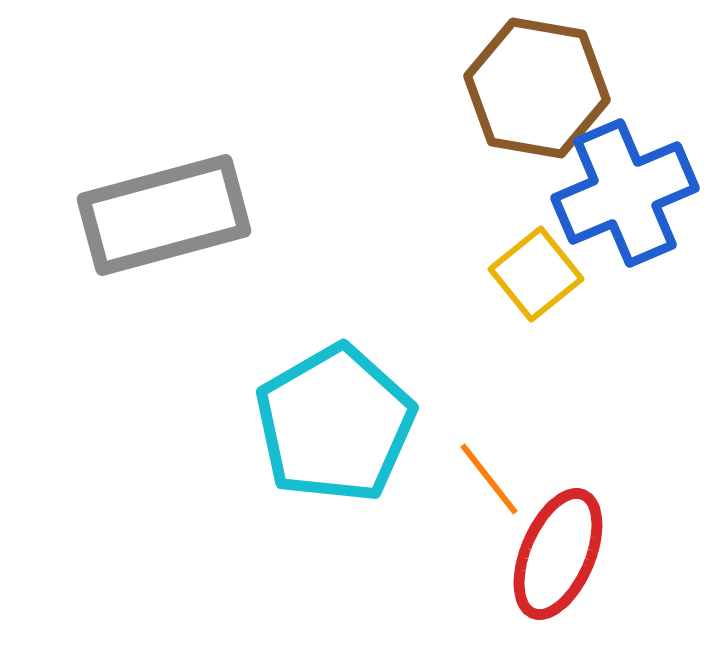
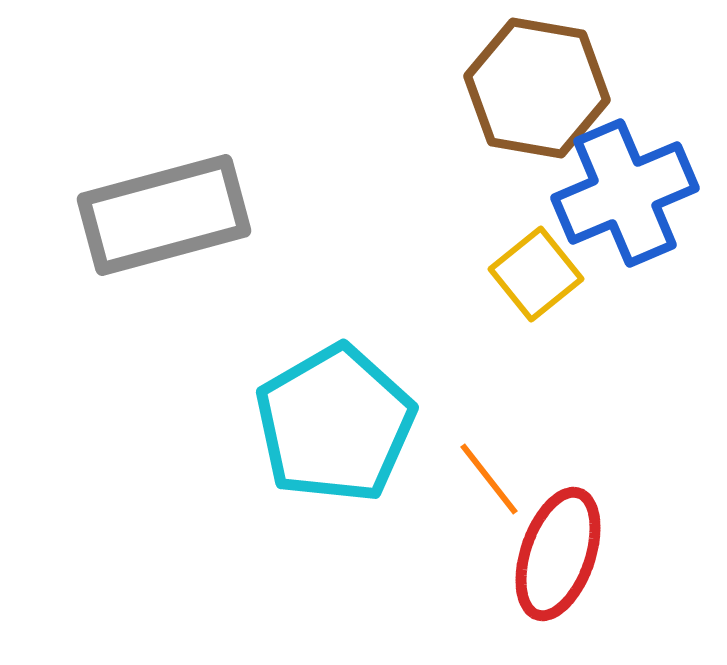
red ellipse: rotated 4 degrees counterclockwise
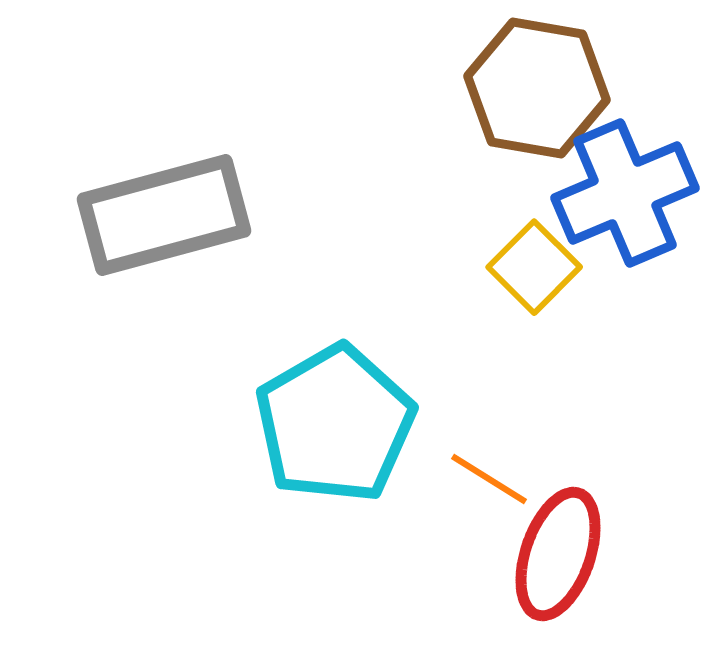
yellow square: moved 2 px left, 7 px up; rotated 6 degrees counterclockwise
orange line: rotated 20 degrees counterclockwise
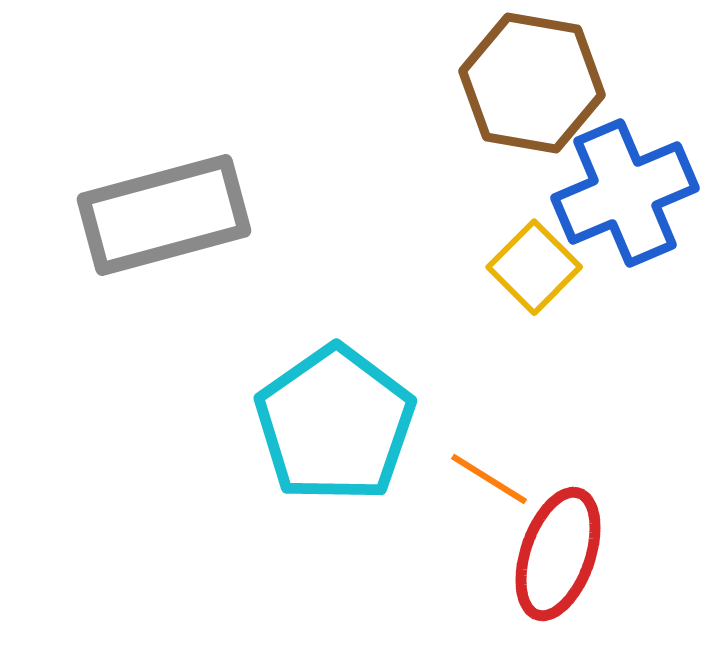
brown hexagon: moved 5 px left, 5 px up
cyan pentagon: rotated 5 degrees counterclockwise
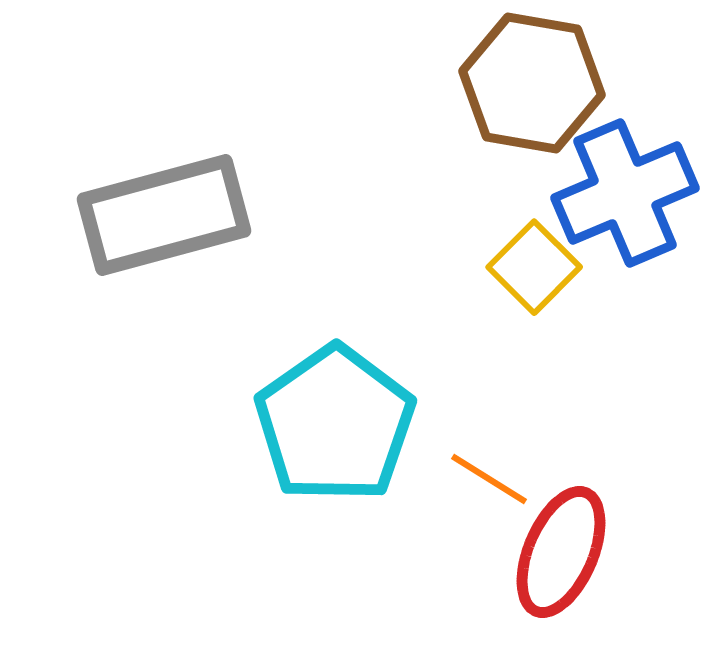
red ellipse: moved 3 px right, 2 px up; rotated 4 degrees clockwise
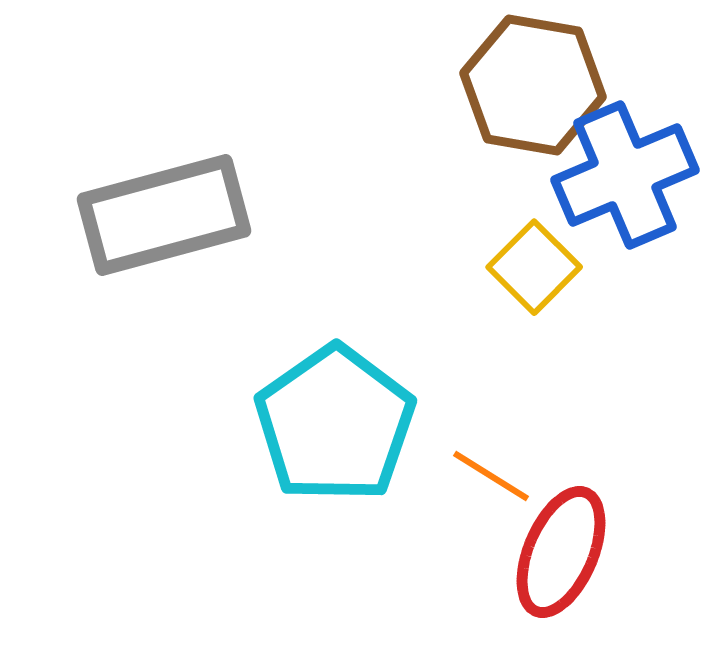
brown hexagon: moved 1 px right, 2 px down
blue cross: moved 18 px up
orange line: moved 2 px right, 3 px up
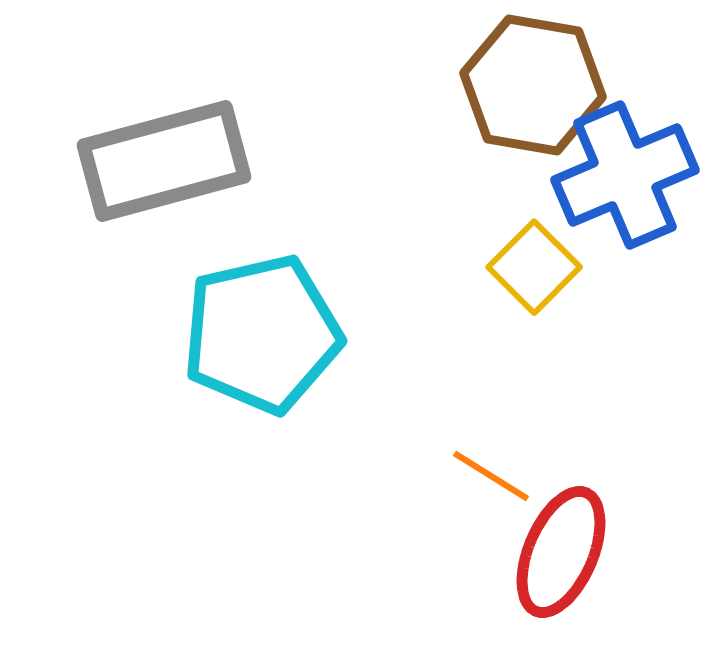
gray rectangle: moved 54 px up
cyan pentagon: moved 73 px left, 90 px up; rotated 22 degrees clockwise
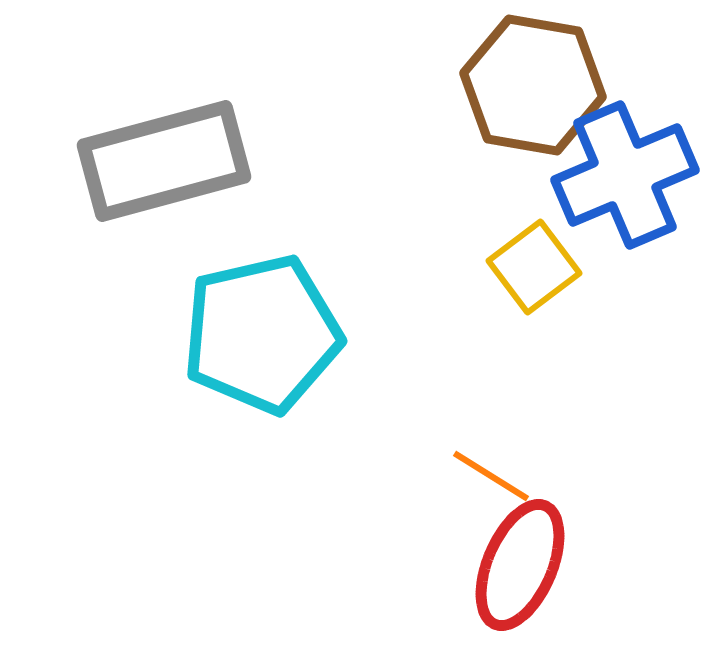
yellow square: rotated 8 degrees clockwise
red ellipse: moved 41 px left, 13 px down
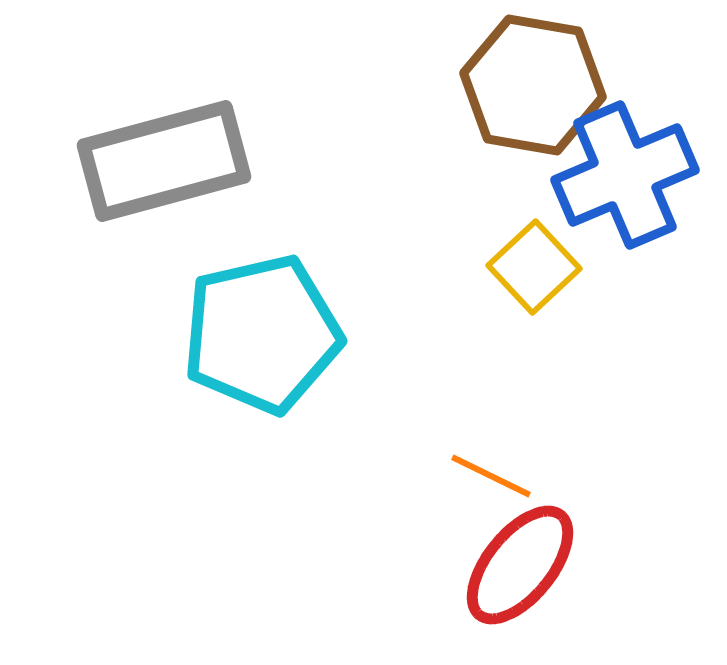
yellow square: rotated 6 degrees counterclockwise
orange line: rotated 6 degrees counterclockwise
red ellipse: rotated 16 degrees clockwise
